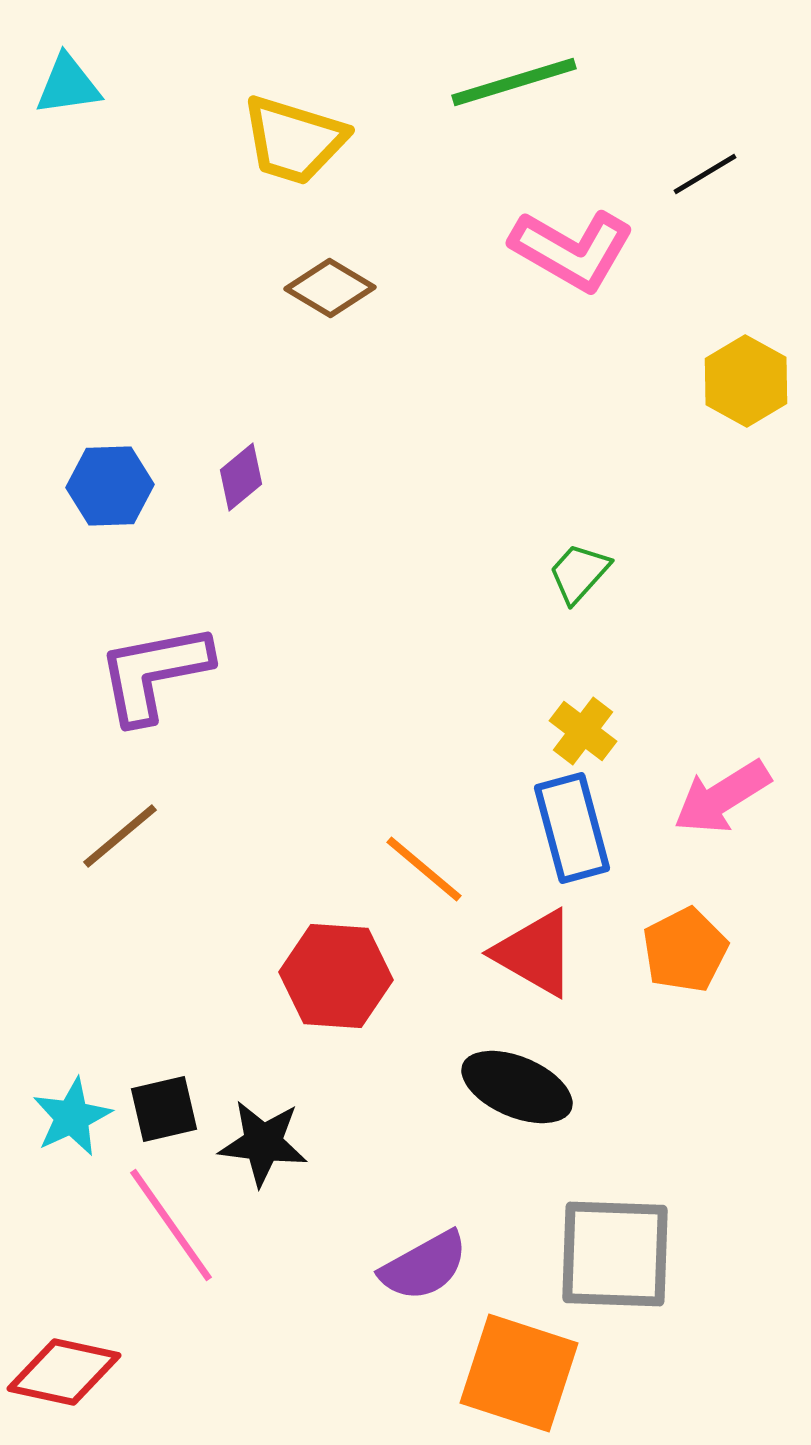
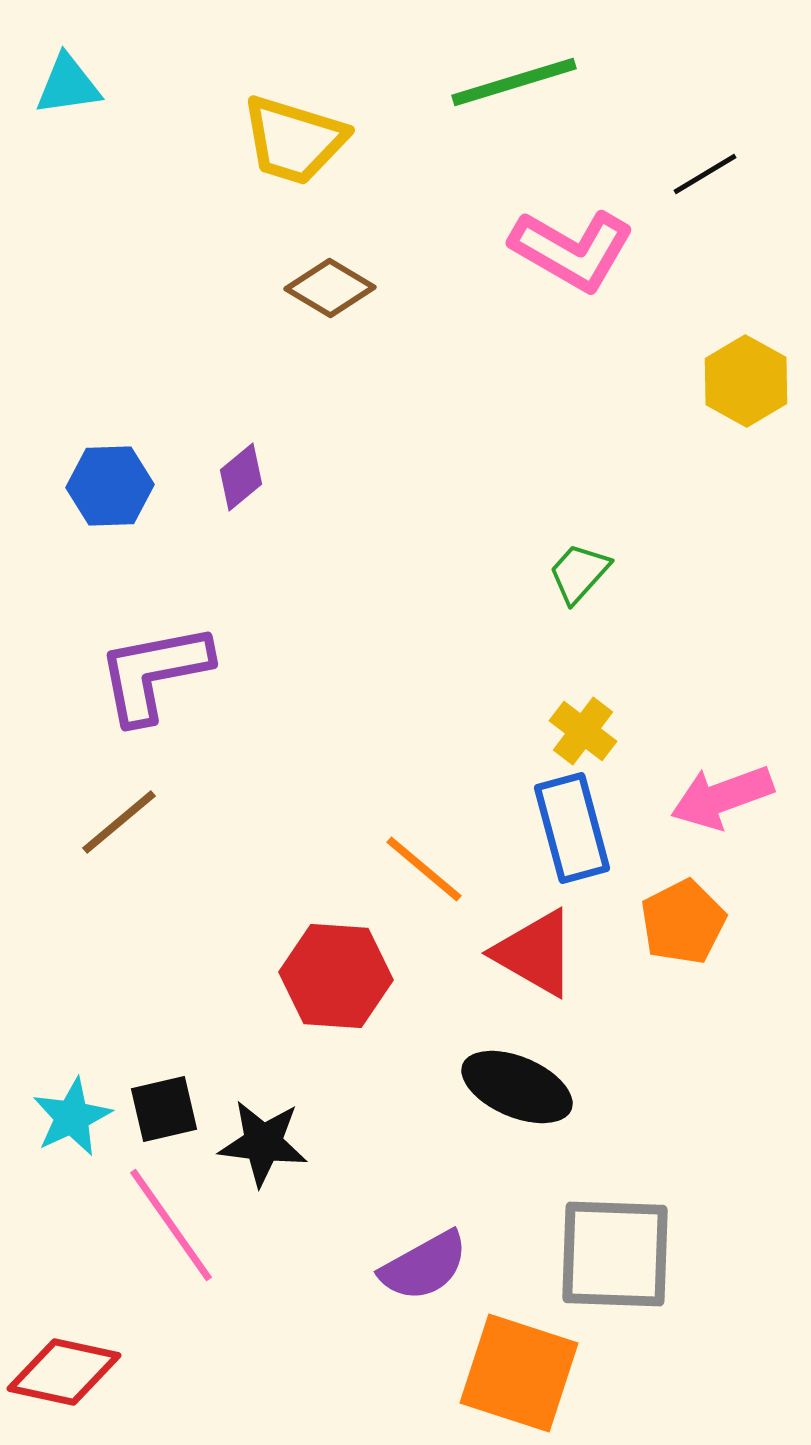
pink arrow: rotated 12 degrees clockwise
brown line: moved 1 px left, 14 px up
orange pentagon: moved 2 px left, 28 px up
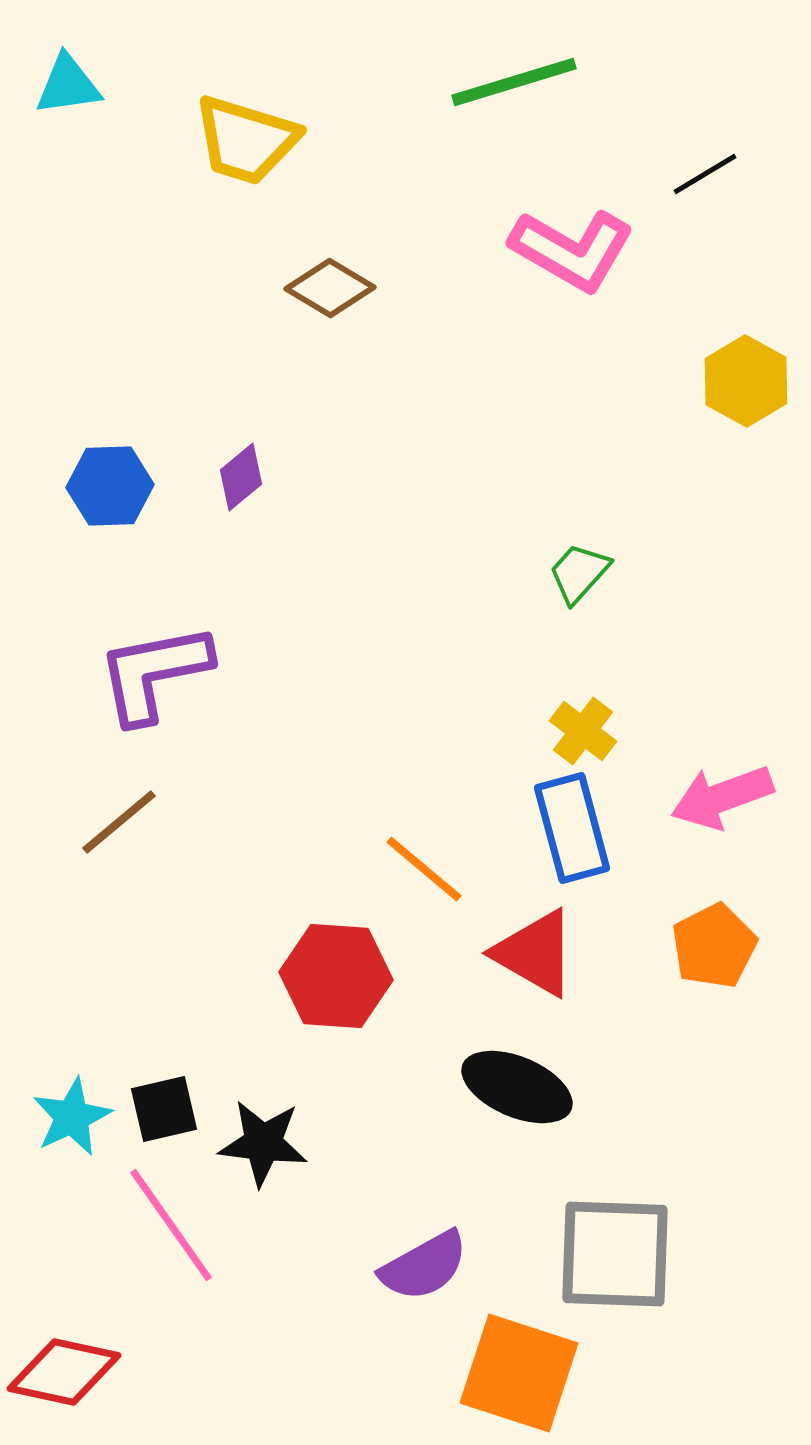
yellow trapezoid: moved 48 px left
orange pentagon: moved 31 px right, 24 px down
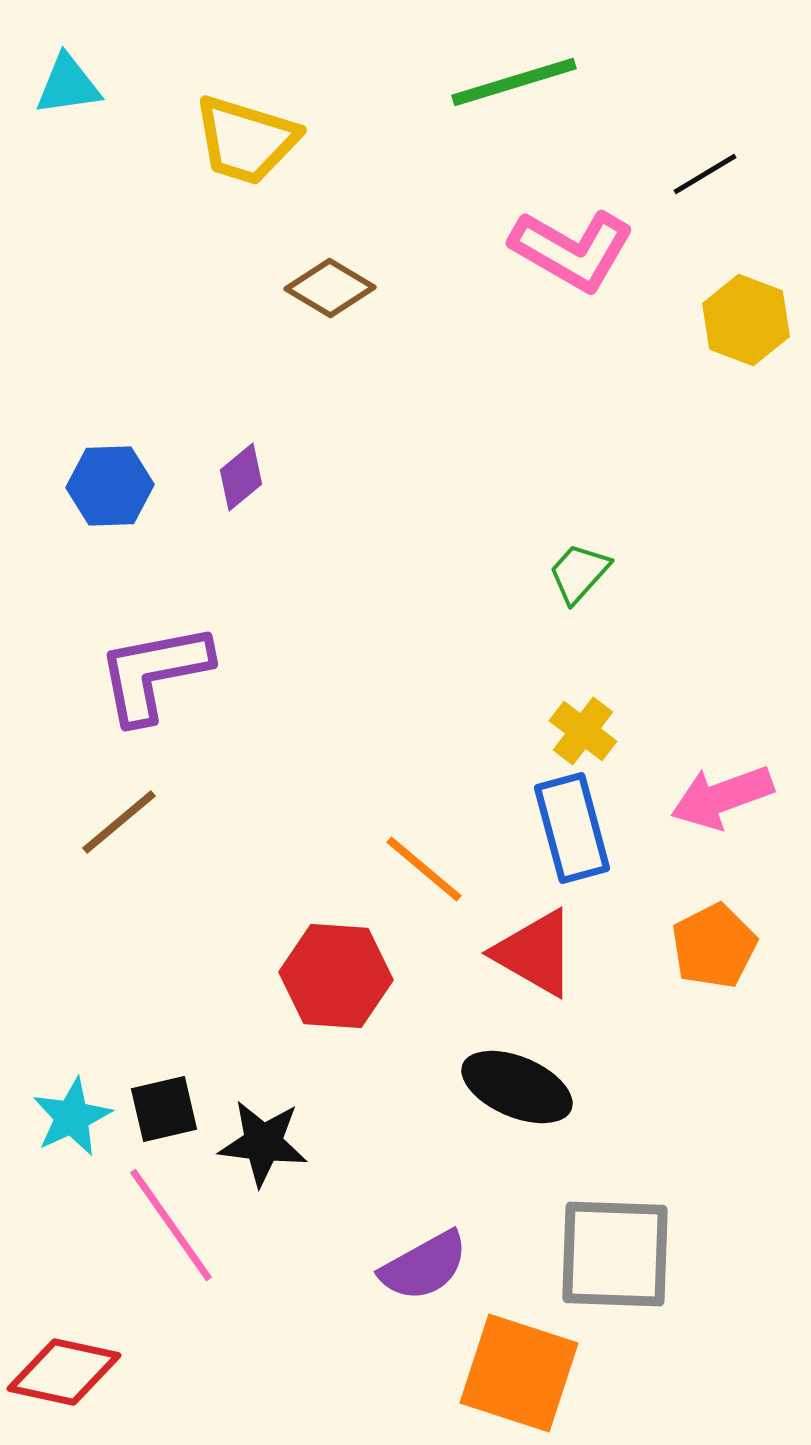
yellow hexagon: moved 61 px up; rotated 8 degrees counterclockwise
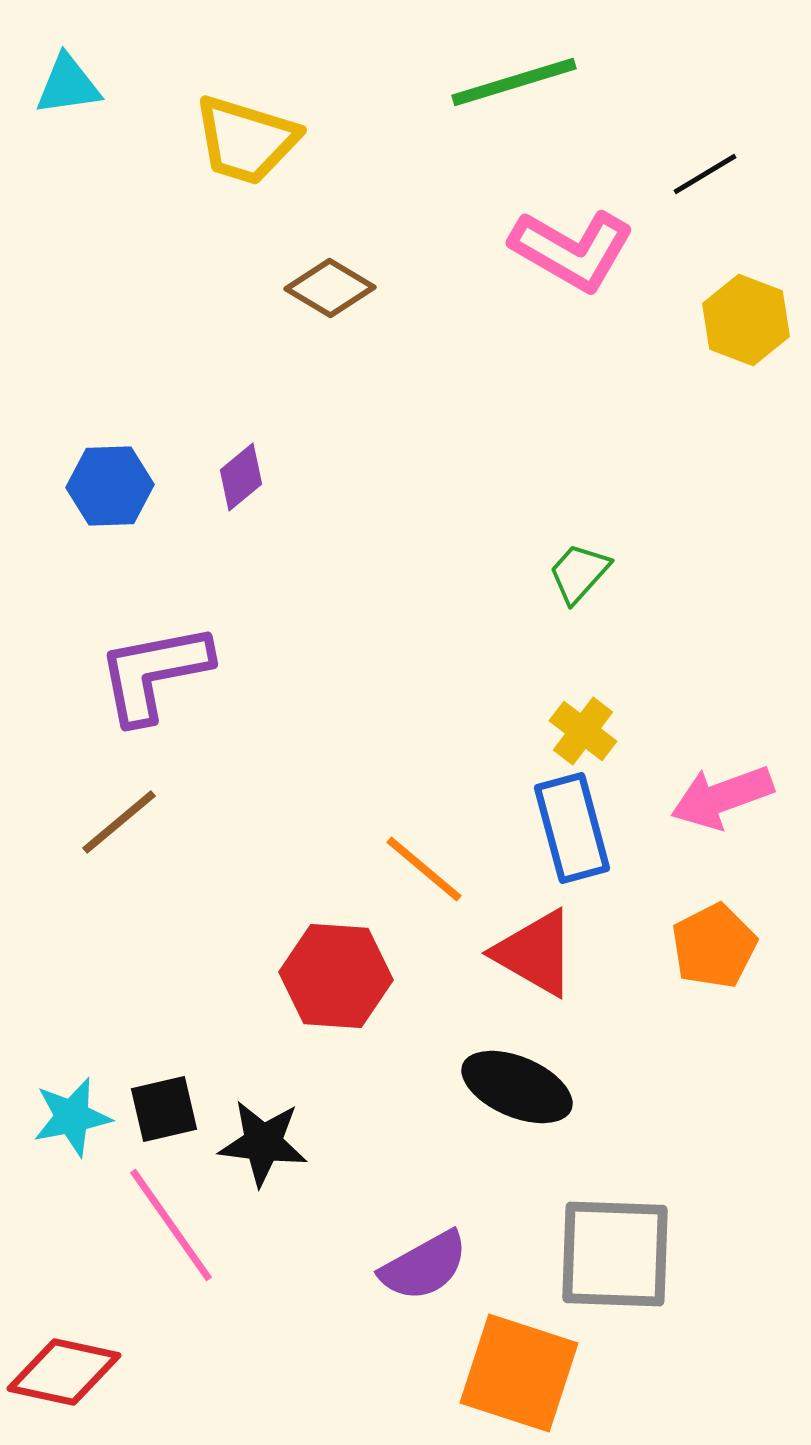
cyan star: rotated 14 degrees clockwise
